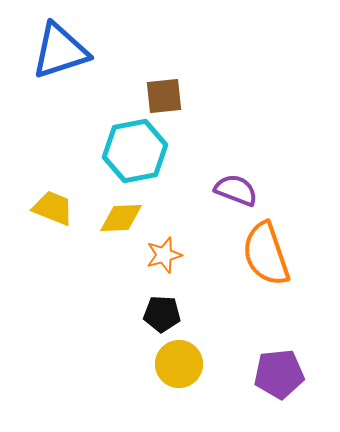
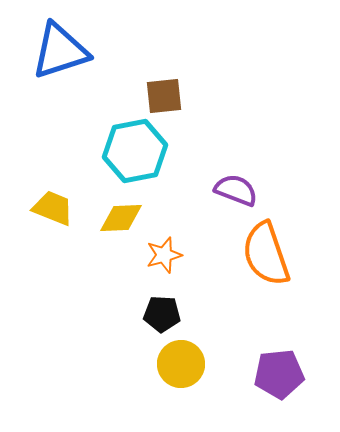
yellow circle: moved 2 px right
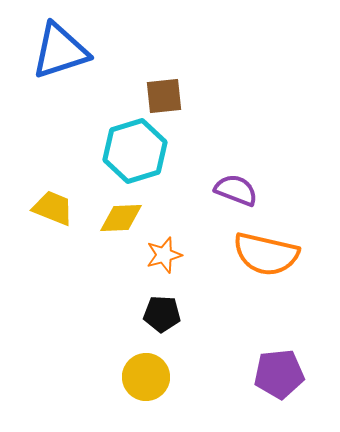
cyan hexagon: rotated 6 degrees counterclockwise
orange semicircle: rotated 58 degrees counterclockwise
yellow circle: moved 35 px left, 13 px down
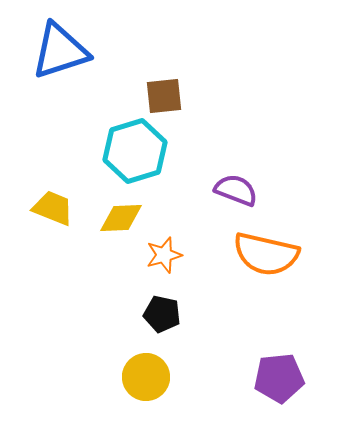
black pentagon: rotated 9 degrees clockwise
purple pentagon: moved 4 px down
